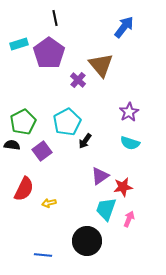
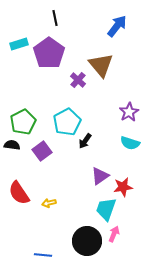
blue arrow: moved 7 px left, 1 px up
red semicircle: moved 5 px left, 4 px down; rotated 120 degrees clockwise
pink arrow: moved 15 px left, 15 px down
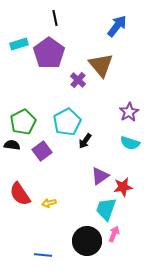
red semicircle: moved 1 px right, 1 px down
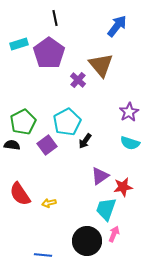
purple square: moved 5 px right, 6 px up
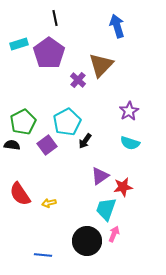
blue arrow: rotated 55 degrees counterclockwise
brown triangle: rotated 24 degrees clockwise
purple star: moved 1 px up
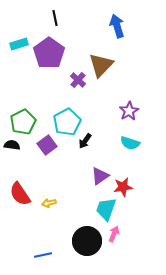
blue line: rotated 18 degrees counterclockwise
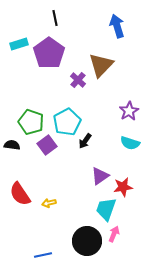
green pentagon: moved 8 px right; rotated 25 degrees counterclockwise
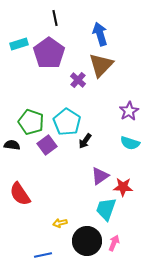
blue arrow: moved 17 px left, 8 px down
cyan pentagon: rotated 12 degrees counterclockwise
red star: rotated 12 degrees clockwise
yellow arrow: moved 11 px right, 20 px down
pink arrow: moved 9 px down
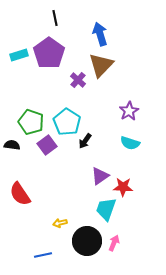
cyan rectangle: moved 11 px down
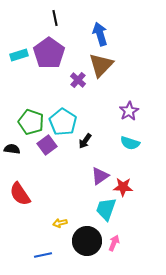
cyan pentagon: moved 4 px left
black semicircle: moved 4 px down
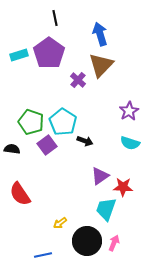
black arrow: rotated 105 degrees counterclockwise
yellow arrow: rotated 24 degrees counterclockwise
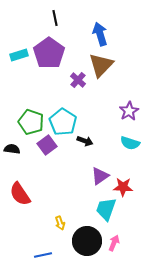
yellow arrow: rotated 72 degrees counterclockwise
